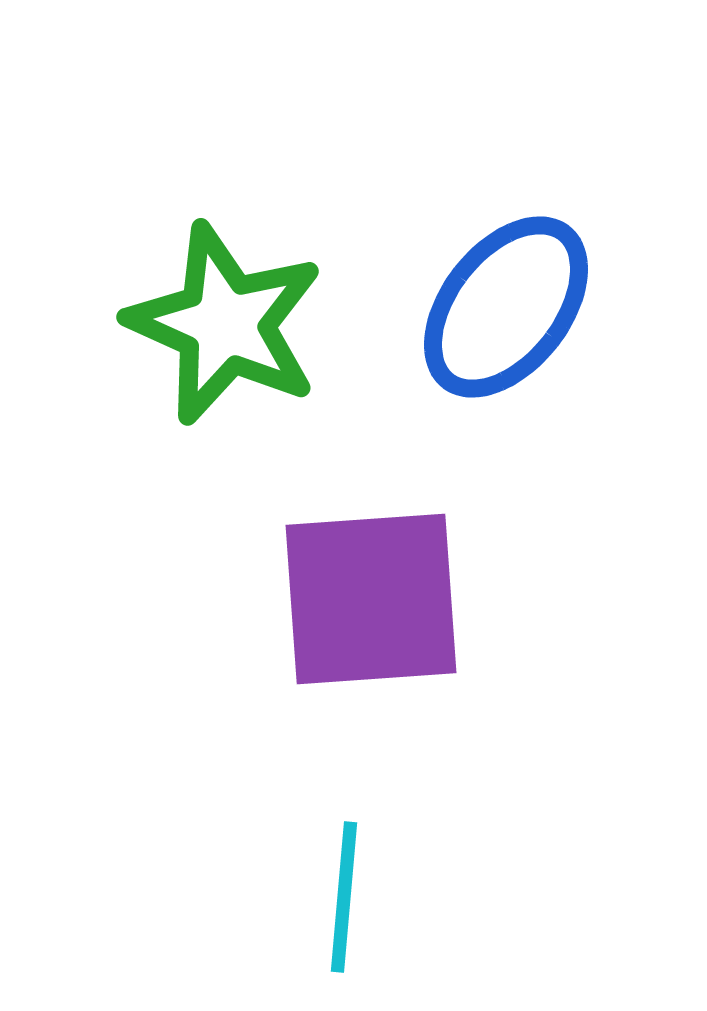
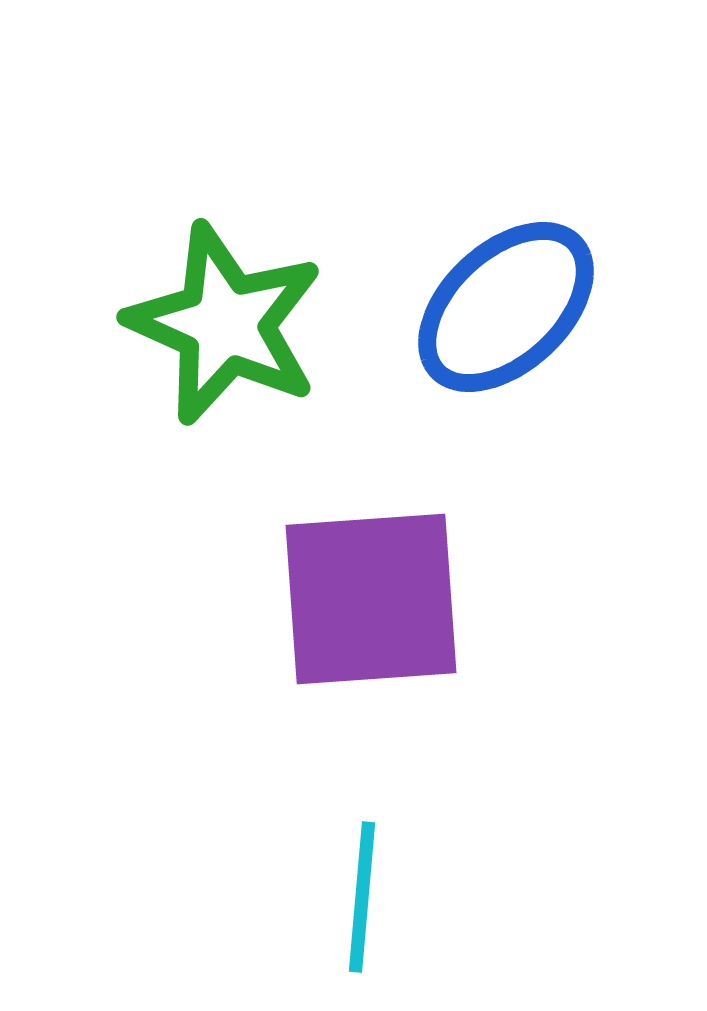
blue ellipse: rotated 9 degrees clockwise
cyan line: moved 18 px right
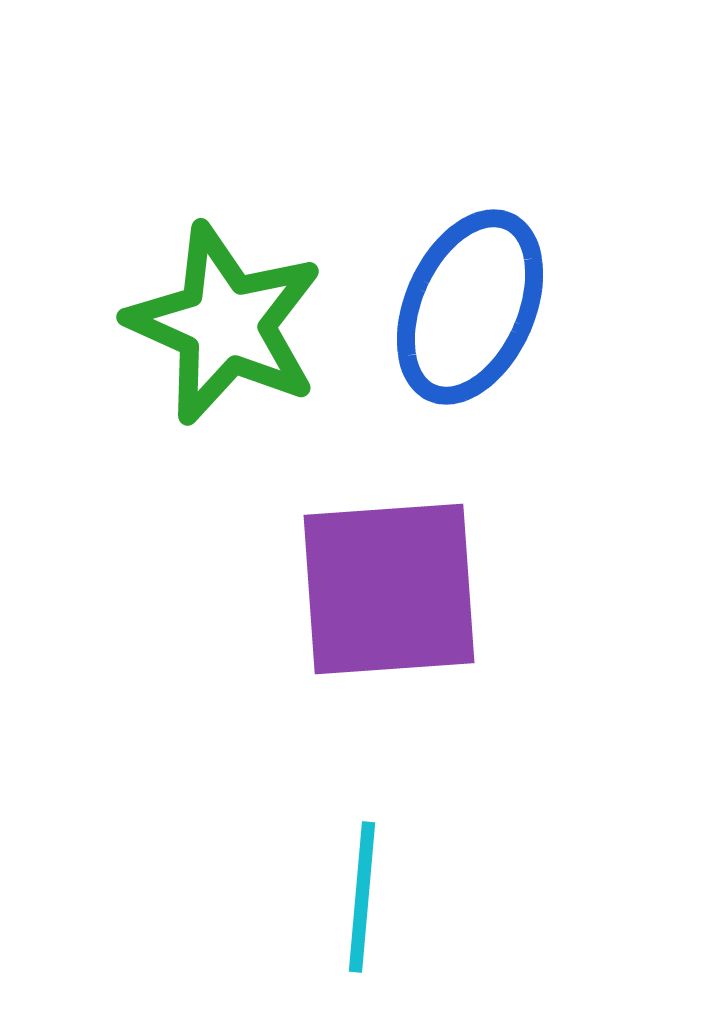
blue ellipse: moved 36 px left; rotated 23 degrees counterclockwise
purple square: moved 18 px right, 10 px up
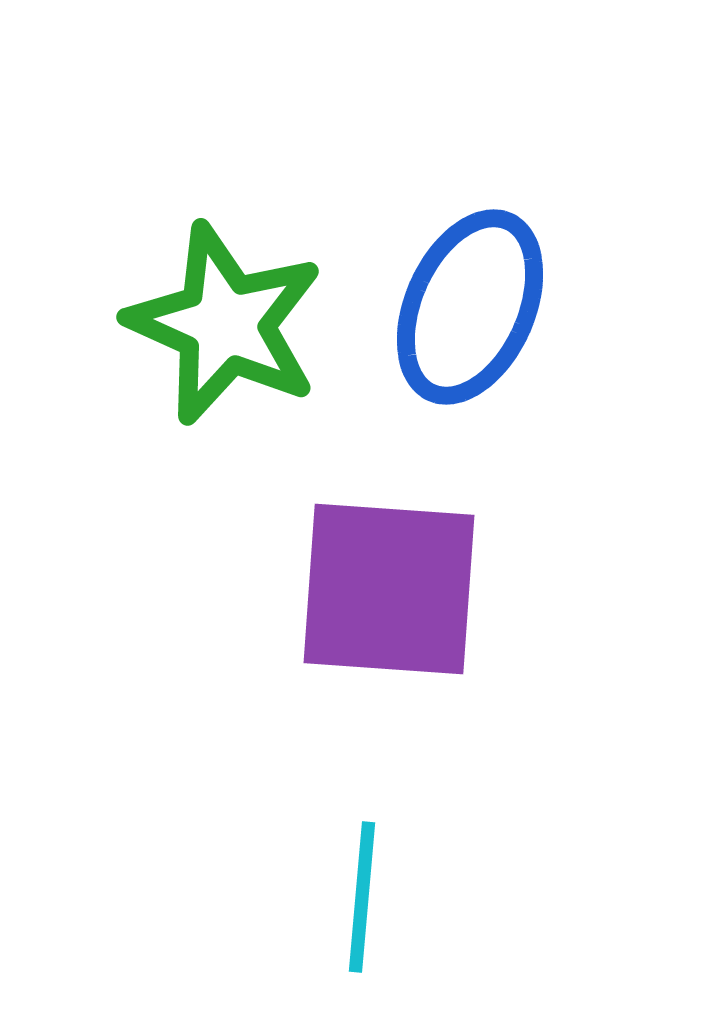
purple square: rotated 8 degrees clockwise
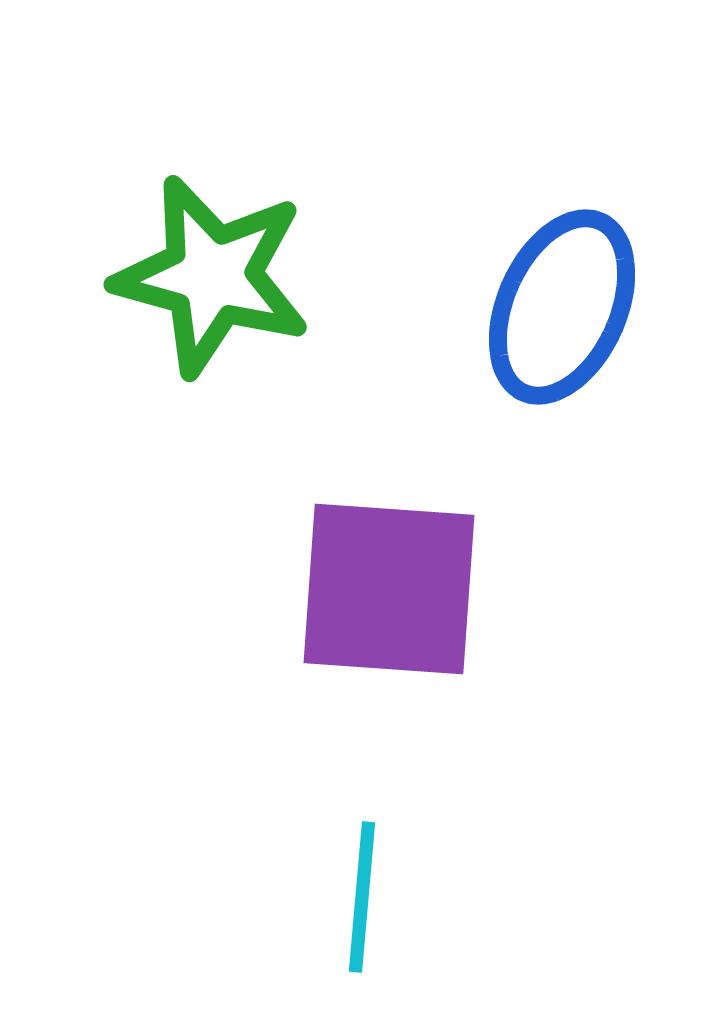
blue ellipse: moved 92 px right
green star: moved 13 px left, 48 px up; rotated 9 degrees counterclockwise
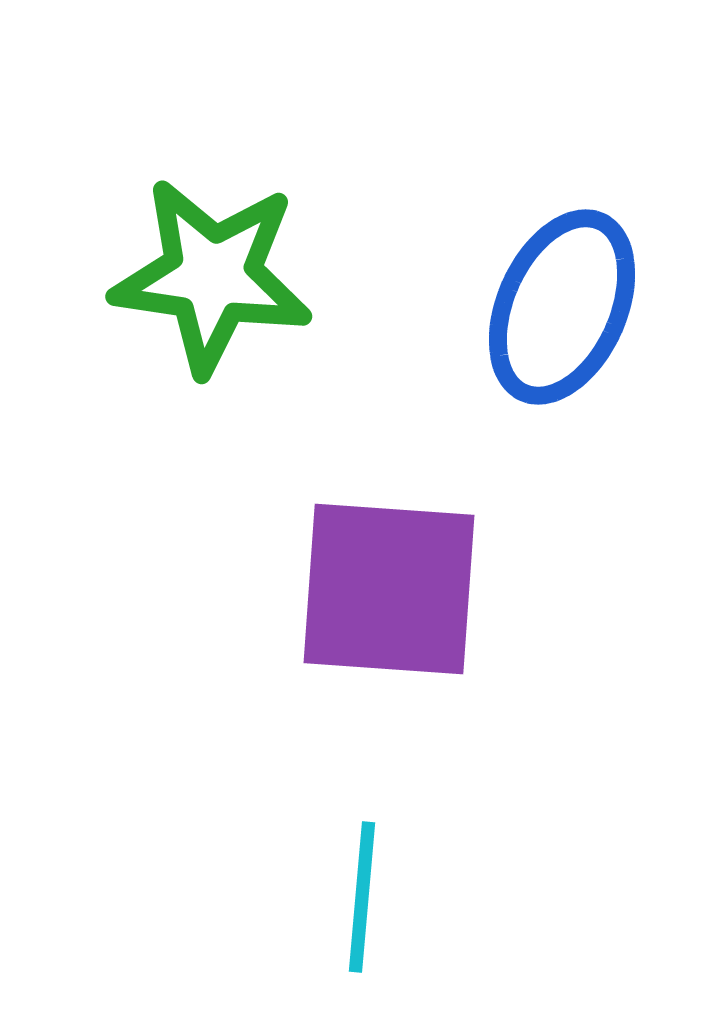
green star: rotated 7 degrees counterclockwise
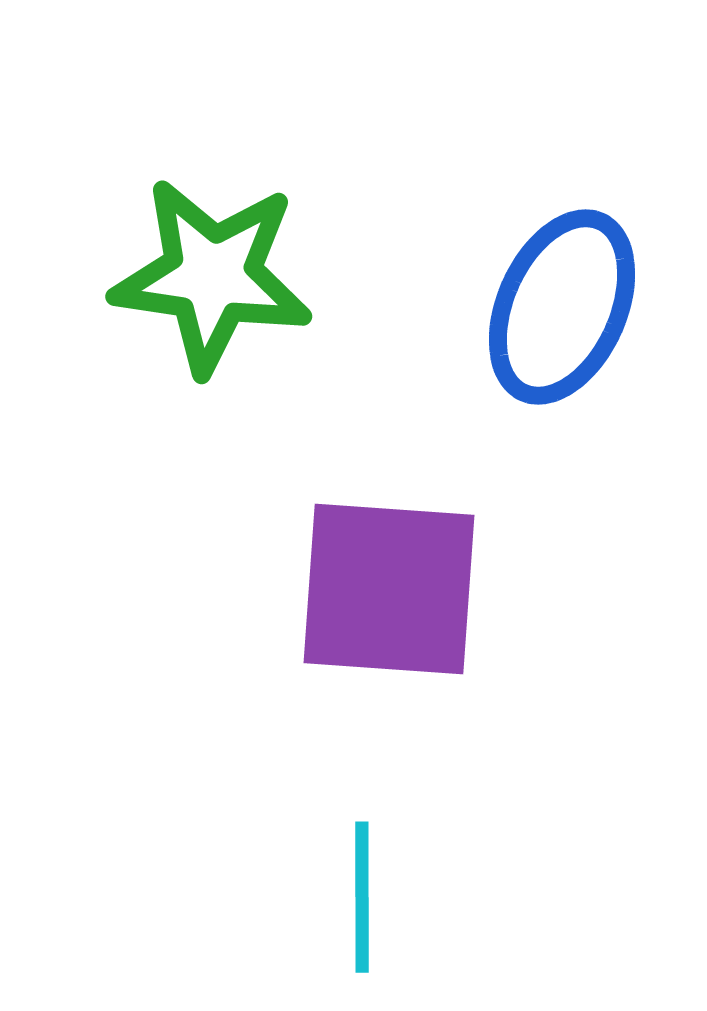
cyan line: rotated 5 degrees counterclockwise
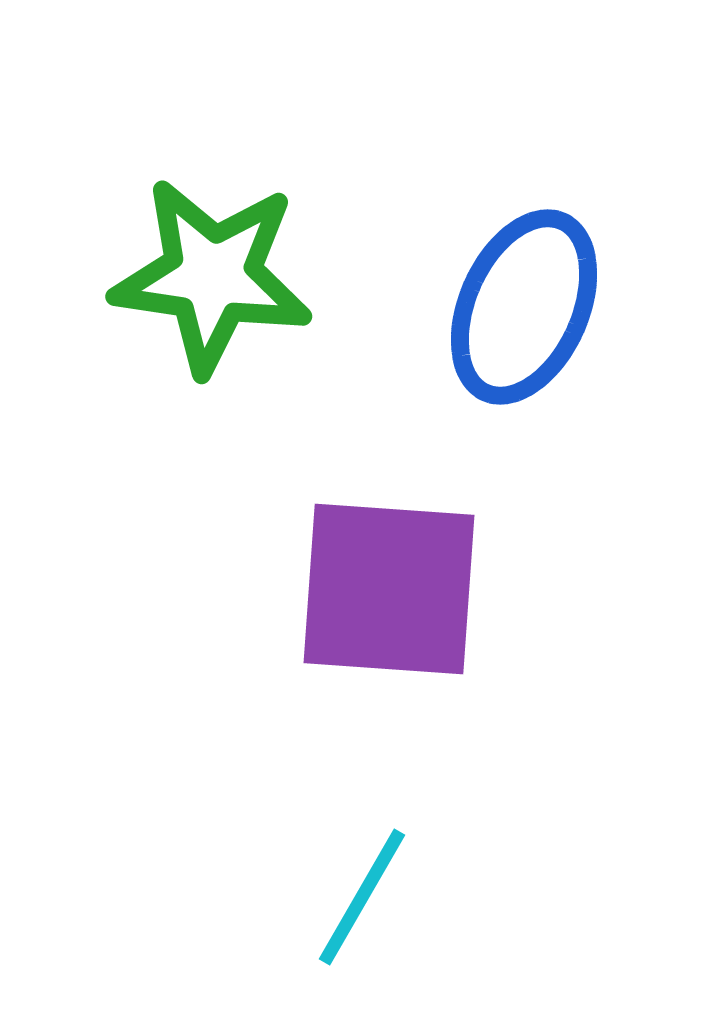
blue ellipse: moved 38 px left
cyan line: rotated 30 degrees clockwise
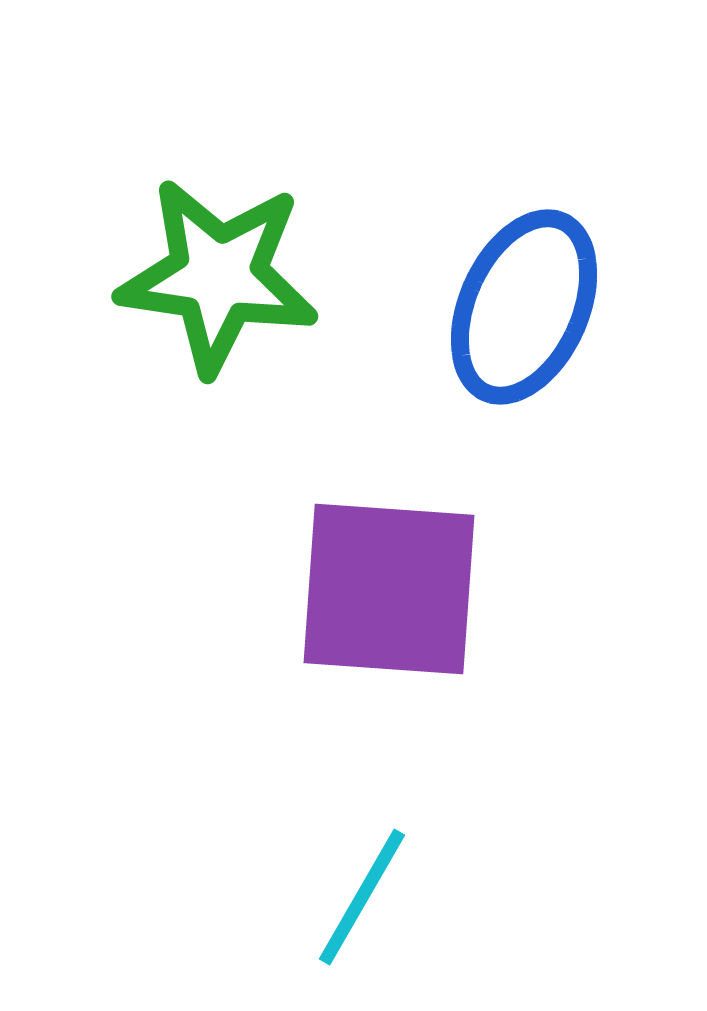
green star: moved 6 px right
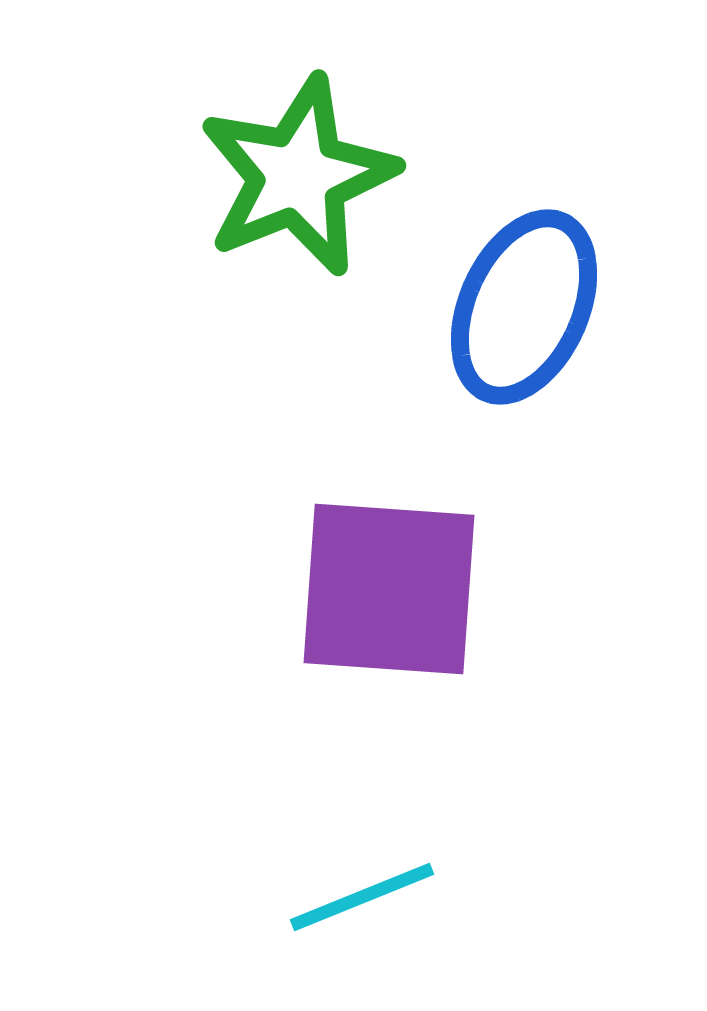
green star: moved 80 px right, 100 px up; rotated 30 degrees counterclockwise
cyan line: rotated 38 degrees clockwise
